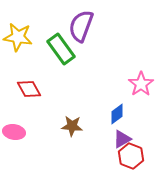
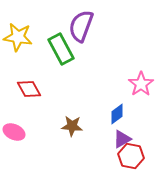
green rectangle: rotated 8 degrees clockwise
pink ellipse: rotated 15 degrees clockwise
red hexagon: rotated 10 degrees counterclockwise
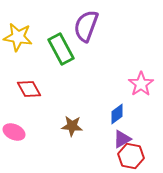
purple semicircle: moved 5 px right
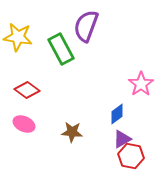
red diamond: moved 2 px left, 1 px down; rotated 25 degrees counterclockwise
brown star: moved 6 px down
pink ellipse: moved 10 px right, 8 px up
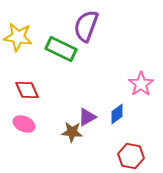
green rectangle: rotated 36 degrees counterclockwise
red diamond: rotated 30 degrees clockwise
purple triangle: moved 35 px left, 22 px up
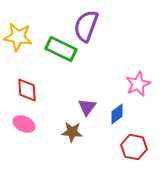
pink star: moved 3 px left; rotated 10 degrees clockwise
red diamond: rotated 20 degrees clockwise
purple triangle: moved 10 px up; rotated 24 degrees counterclockwise
red hexagon: moved 3 px right, 9 px up
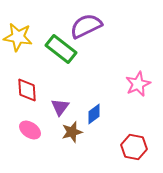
purple semicircle: rotated 44 degrees clockwise
green rectangle: rotated 12 degrees clockwise
purple triangle: moved 27 px left
blue diamond: moved 23 px left
pink ellipse: moved 6 px right, 6 px down; rotated 10 degrees clockwise
brown star: rotated 20 degrees counterclockwise
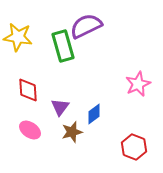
green rectangle: moved 2 px right, 3 px up; rotated 36 degrees clockwise
red diamond: moved 1 px right
red hexagon: rotated 10 degrees clockwise
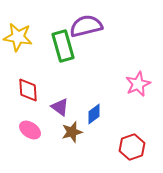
purple semicircle: rotated 12 degrees clockwise
purple triangle: rotated 30 degrees counterclockwise
red hexagon: moved 2 px left; rotated 20 degrees clockwise
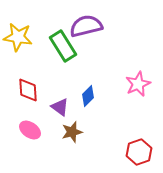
green rectangle: rotated 16 degrees counterclockwise
blue diamond: moved 6 px left, 18 px up; rotated 10 degrees counterclockwise
red hexagon: moved 7 px right, 5 px down
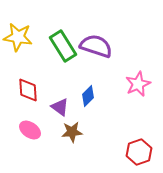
purple semicircle: moved 10 px right, 20 px down; rotated 32 degrees clockwise
brown star: rotated 10 degrees clockwise
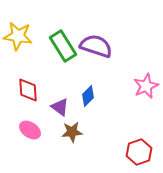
yellow star: moved 1 px up
pink star: moved 8 px right, 2 px down
